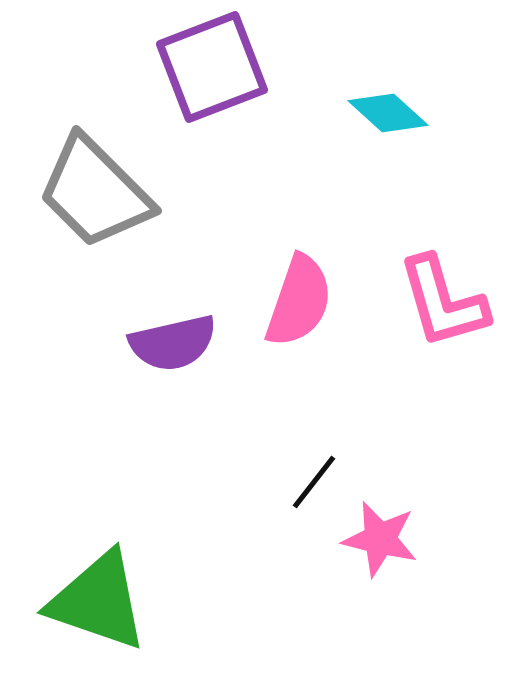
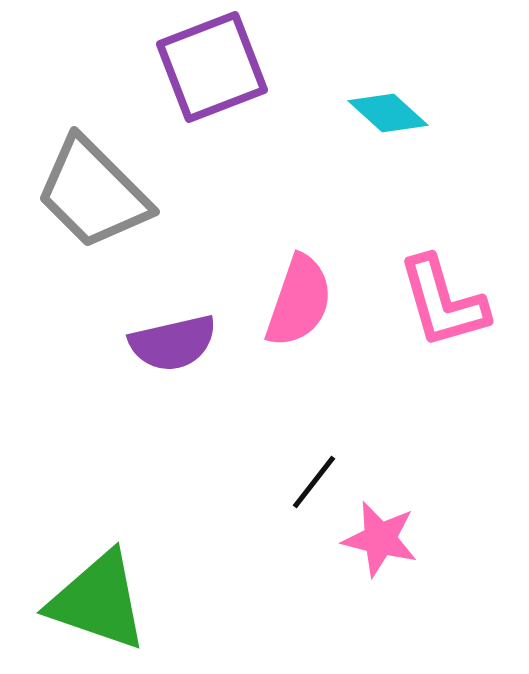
gray trapezoid: moved 2 px left, 1 px down
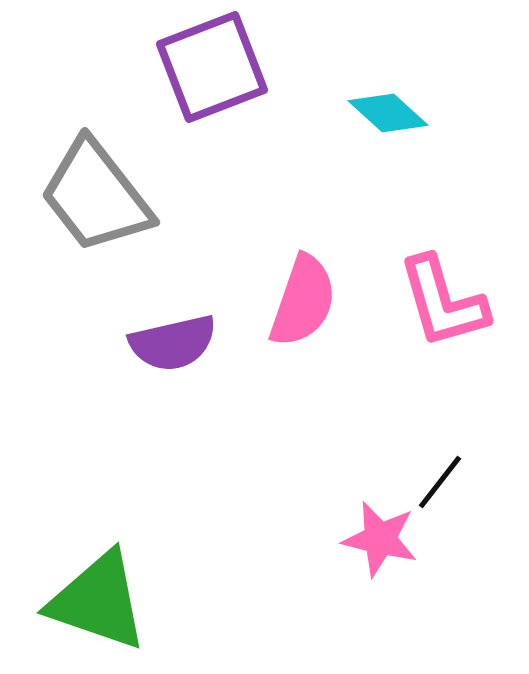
gray trapezoid: moved 3 px right, 3 px down; rotated 7 degrees clockwise
pink semicircle: moved 4 px right
black line: moved 126 px right
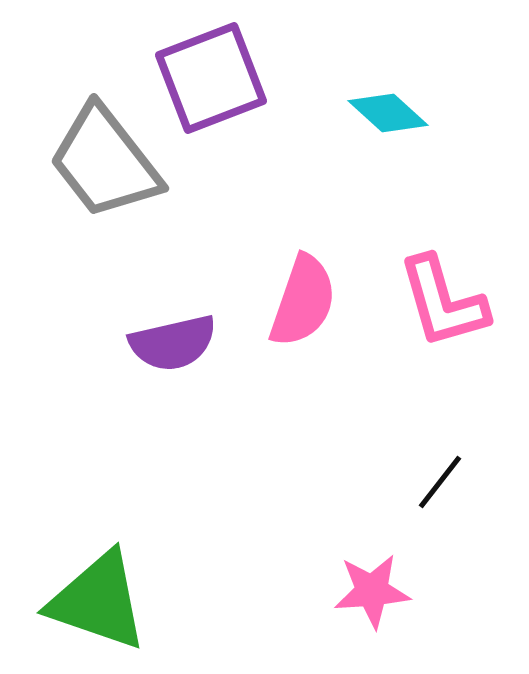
purple square: moved 1 px left, 11 px down
gray trapezoid: moved 9 px right, 34 px up
pink star: moved 8 px left, 52 px down; rotated 18 degrees counterclockwise
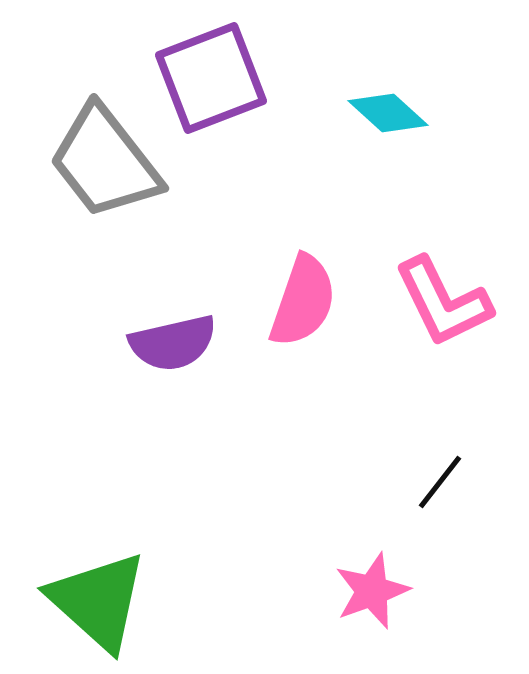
pink L-shape: rotated 10 degrees counterclockwise
pink star: rotated 16 degrees counterclockwise
green triangle: rotated 23 degrees clockwise
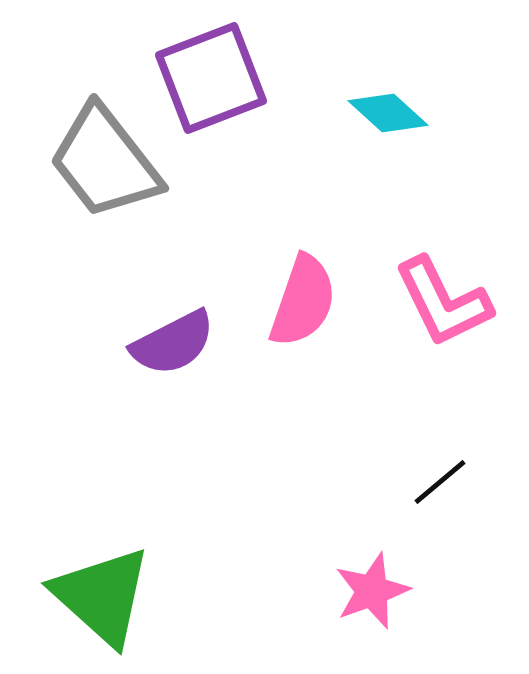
purple semicircle: rotated 14 degrees counterclockwise
black line: rotated 12 degrees clockwise
green triangle: moved 4 px right, 5 px up
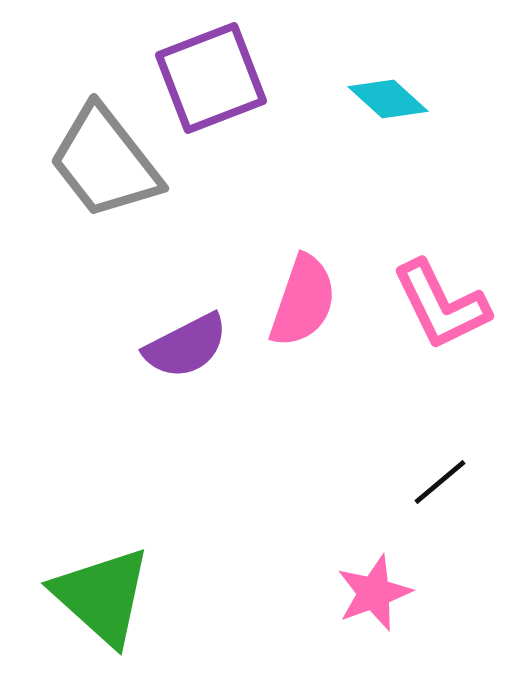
cyan diamond: moved 14 px up
pink L-shape: moved 2 px left, 3 px down
purple semicircle: moved 13 px right, 3 px down
pink star: moved 2 px right, 2 px down
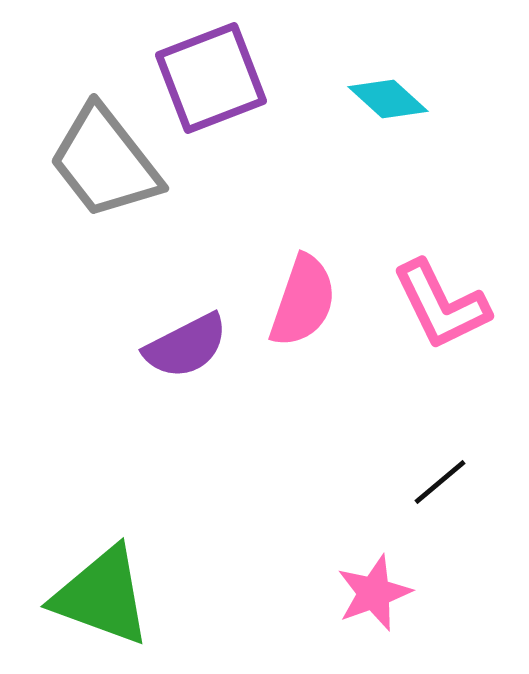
green triangle: rotated 22 degrees counterclockwise
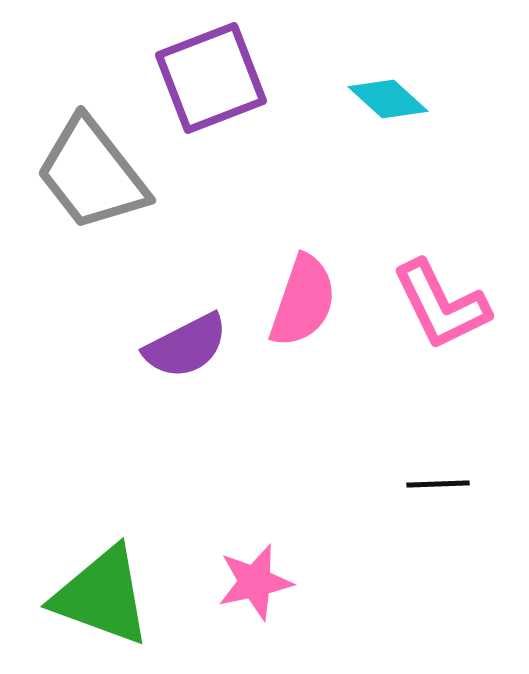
gray trapezoid: moved 13 px left, 12 px down
black line: moved 2 px left, 2 px down; rotated 38 degrees clockwise
pink star: moved 119 px left, 11 px up; rotated 8 degrees clockwise
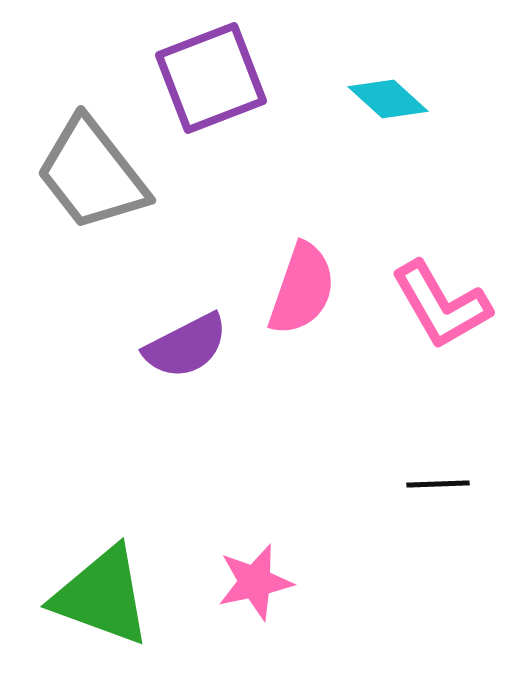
pink semicircle: moved 1 px left, 12 px up
pink L-shape: rotated 4 degrees counterclockwise
